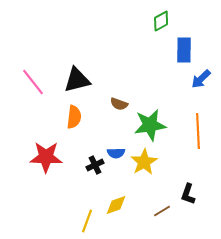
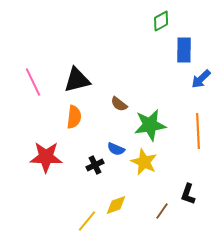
pink line: rotated 12 degrees clockwise
brown semicircle: rotated 18 degrees clockwise
blue semicircle: moved 4 px up; rotated 24 degrees clockwise
yellow star: rotated 16 degrees counterclockwise
brown line: rotated 24 degrees counterclockwise
yellow line: rotated 20 degrees clockwise
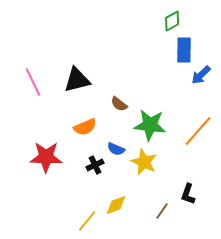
green diamond: moved 11 px right
blue arrow: moved 4 px up
orange semicircle: moved 11 px right, 10 px down; rotated 60 degrees clockwise
green star: rotated 16 degrees clockwise
orange line: rotated 44 degrees clockwise
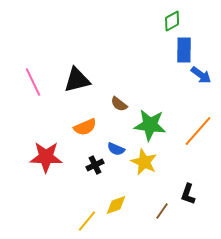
blue arrow: rotated 100 degrees counterclockwise
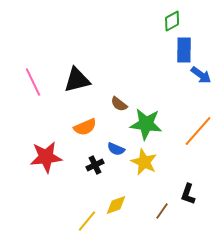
green star: moved 4 px left, 1 px up
red star: rotated 8 degrees counterclockwise
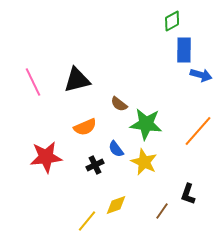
blue arrow: rotated 20 degrees counterclockwise
blue semicircle: rotated 30 degrees clockwise
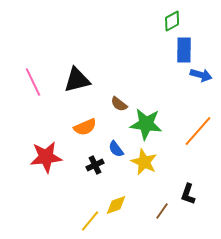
yellow line: moved 3 px right
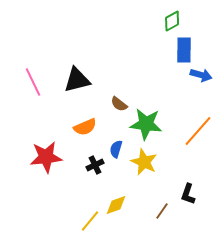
blue semicircle: rotated 54 degrees clockwise
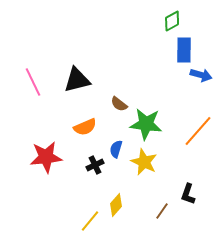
yellow diamond: rotated 30 degrees counterclockwise
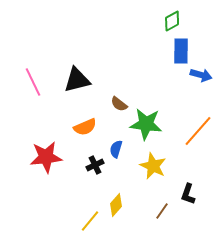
blue rectangle: moved 3 px left, 1 px down
yellow star: moved 9 px right, 4 px down
